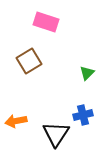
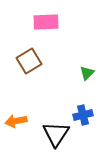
pink rectangle: rotated 20 degrees counterclockwise
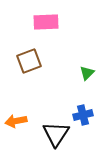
brown square: rotated 10 degrees clockwise
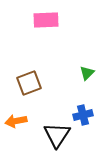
pink rectangle: moved 2 px up
brown square: moved 22 px down
black triangle: moved 1 px right, 1 px down
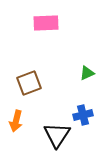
pink rectangle: moved 3 px down
green triangle: rotated 21 degrees clockwise
orange arrow: rotated 65 degrees counterclockwise
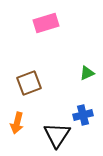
pink rectangle: rotated 15 degrees counterclockwise
orange arrow: moved 1 px right, 2 px down
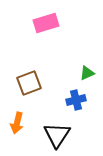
blue cross: moved 7 px left, 15 px up
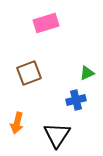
brown square: moved 10 px up
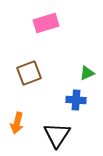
blue cross: rotated 18 degrees clockwise
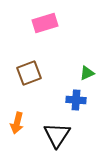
pink rectangle: moved 1 px left
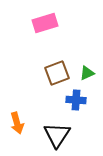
brown square: moved 28 px right
orange arrow: rotated 30 degrees counterclockwise
